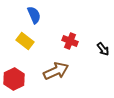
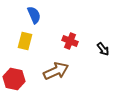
yellow rectangle: rotated 66 degrees clockwise
red hexagon: rotated 20 degrees counterclockwise
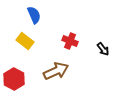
yellow rectangle: rotated 66 degrees counterclockwise
red hexagon: rotated 15 degrees clockwise
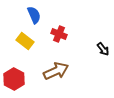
red cross: moved 11 px left, 7 px up
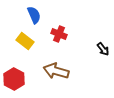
brown arrow: rotated 140 degrees counterclockwise
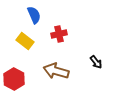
red cross: rotated 35 degrees counterclockwise
black arrow: moved 7 px left, 13 px down
